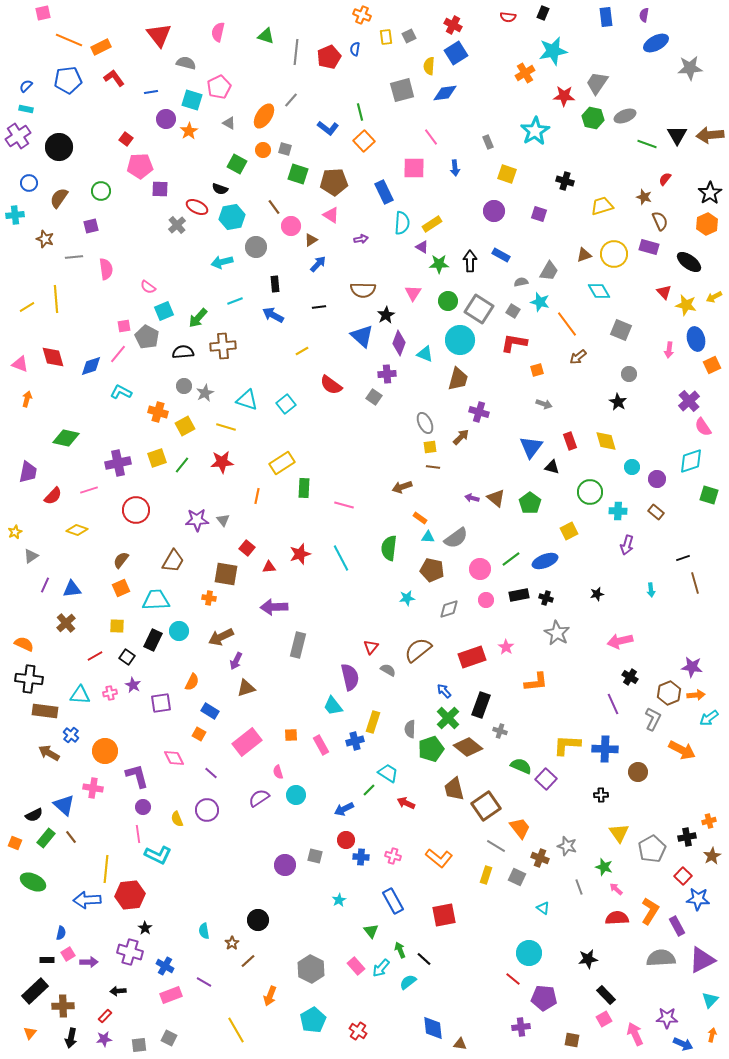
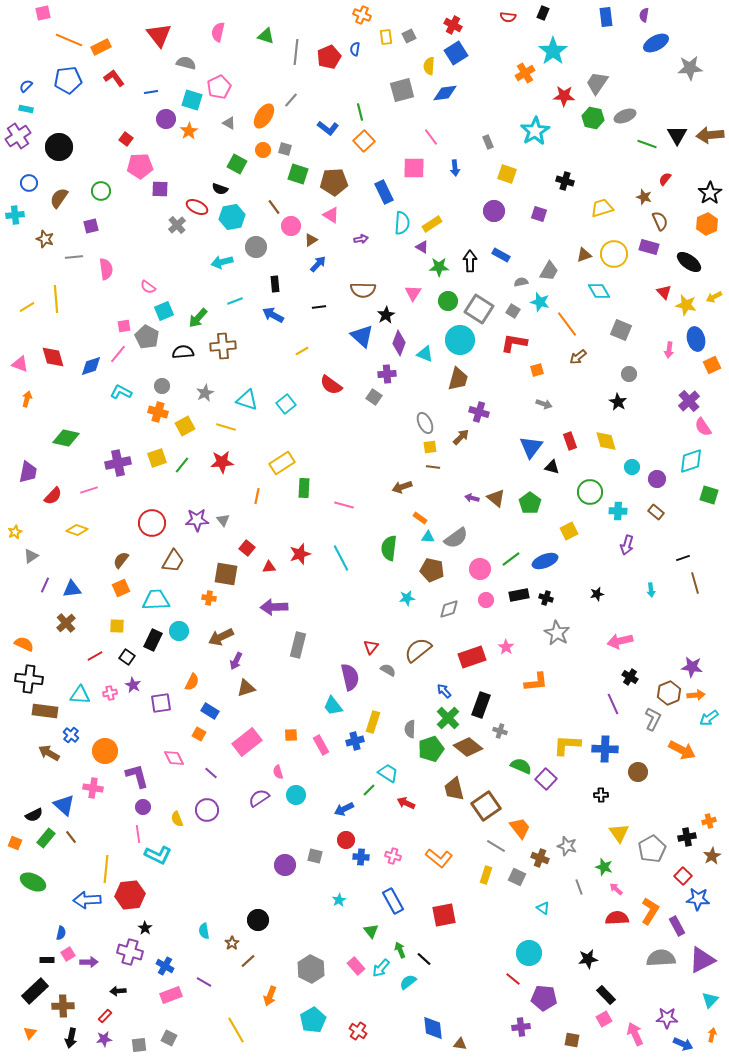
cyan star at (553, 51): rotated 24 degrees counterclockwise
yellow trapezoid at (602, 206): moved 2 px down
green star at (439, 264): moved 3 px down
gray circle at (184, 386): moved 22 px left
red circle at (136, 510): moved 16 px right, 13 px down
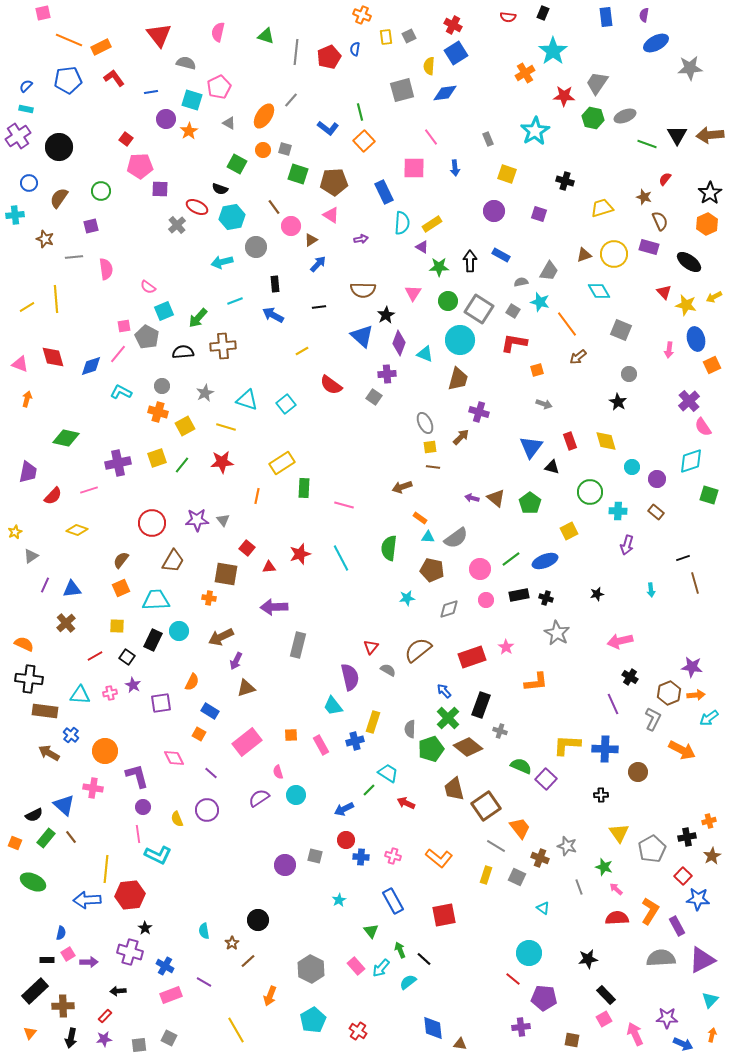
gray rectangle at (488, 142): moved 3 px up
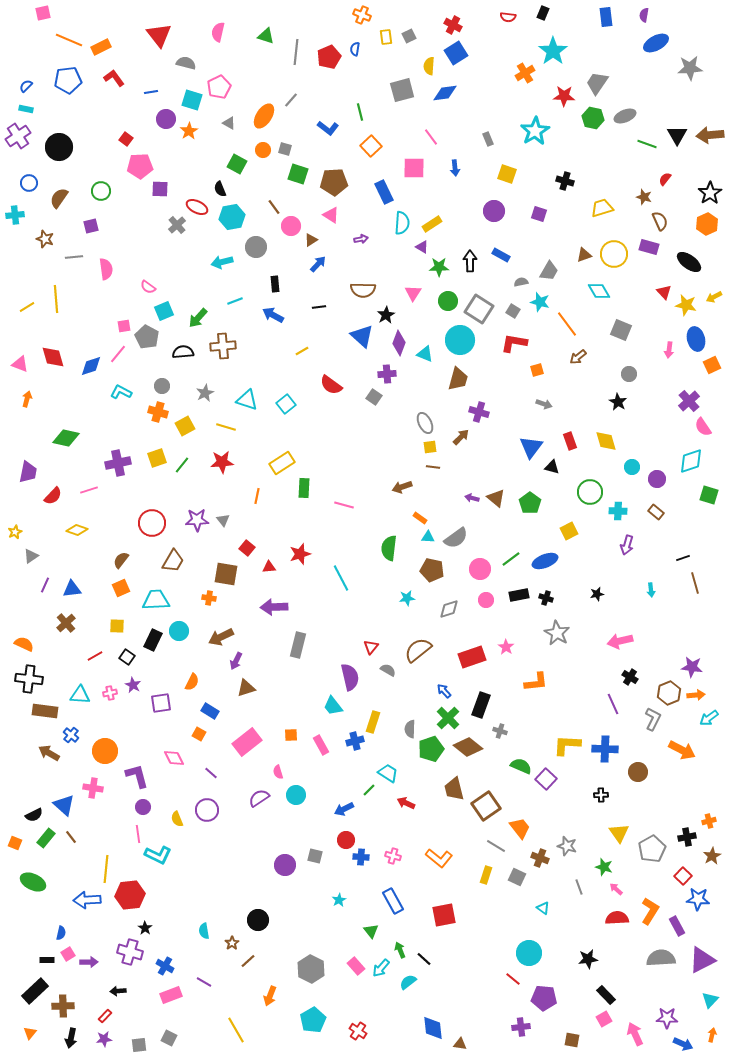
orange square at (364, 141): moved 7 px right, 5 px down
black semicircle at (220, 189): rotated 49 degrees clockwise
cyan line at (341, 558): moved 20 px down
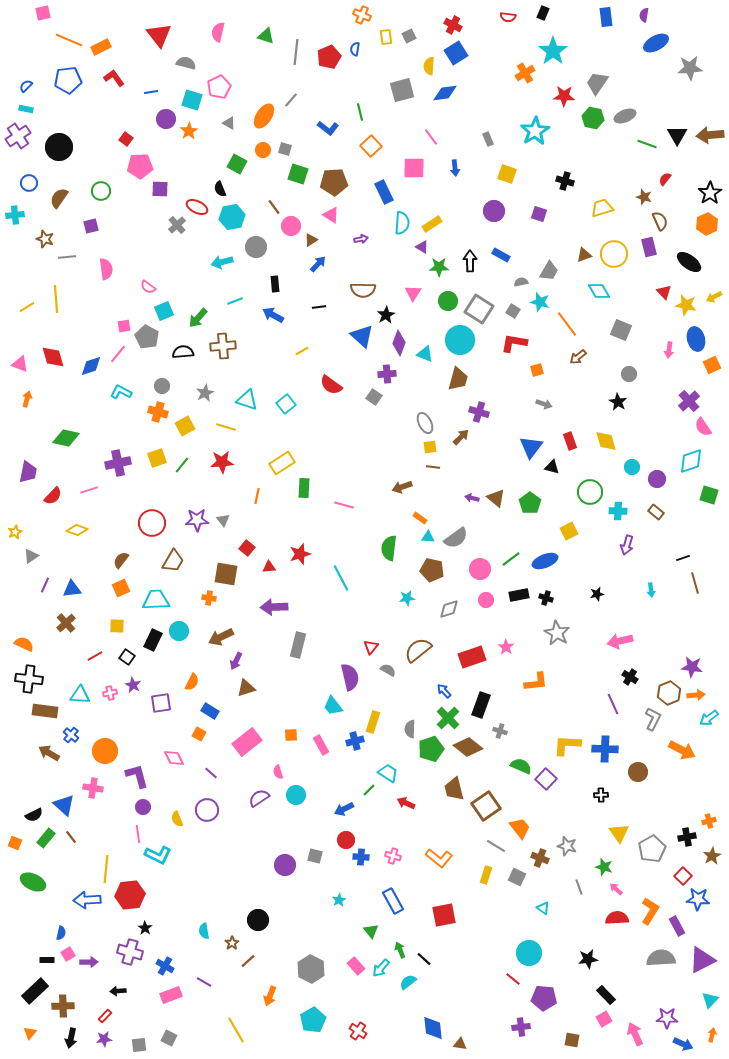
purple rectangle at (649, 247): rotated 60 degrees clockwise
gray line at (74, 257): moved 7 px left
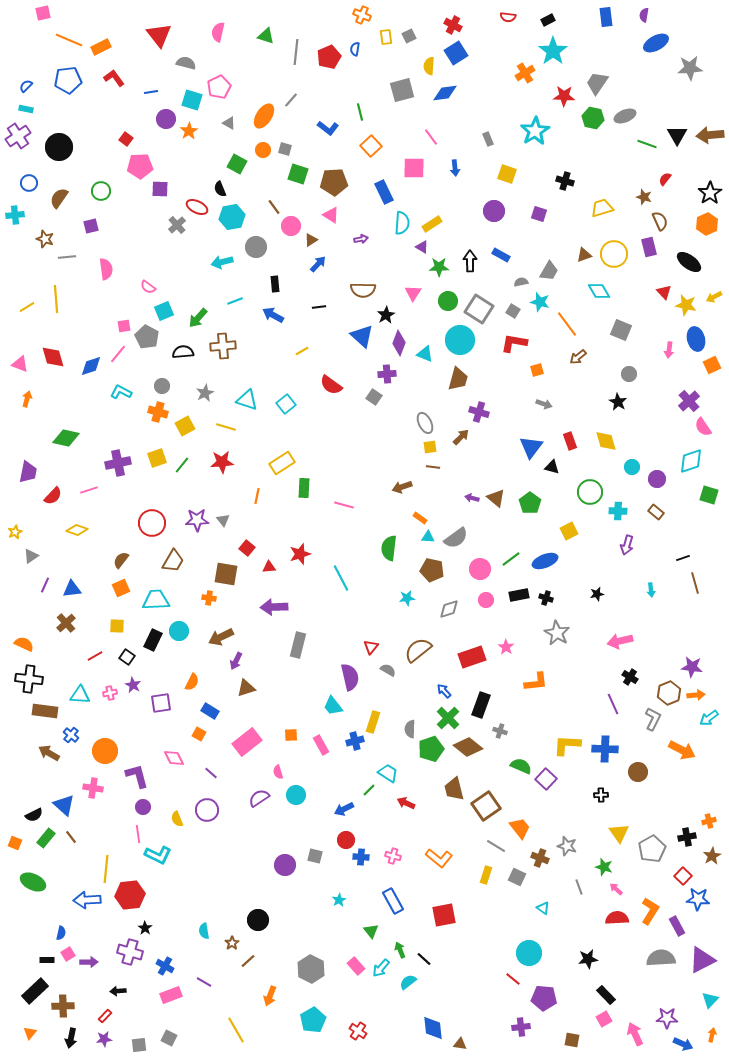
black rectangle at (543, 13): moved 5 px right, 7 px down; rotated 40 degrees clockwise
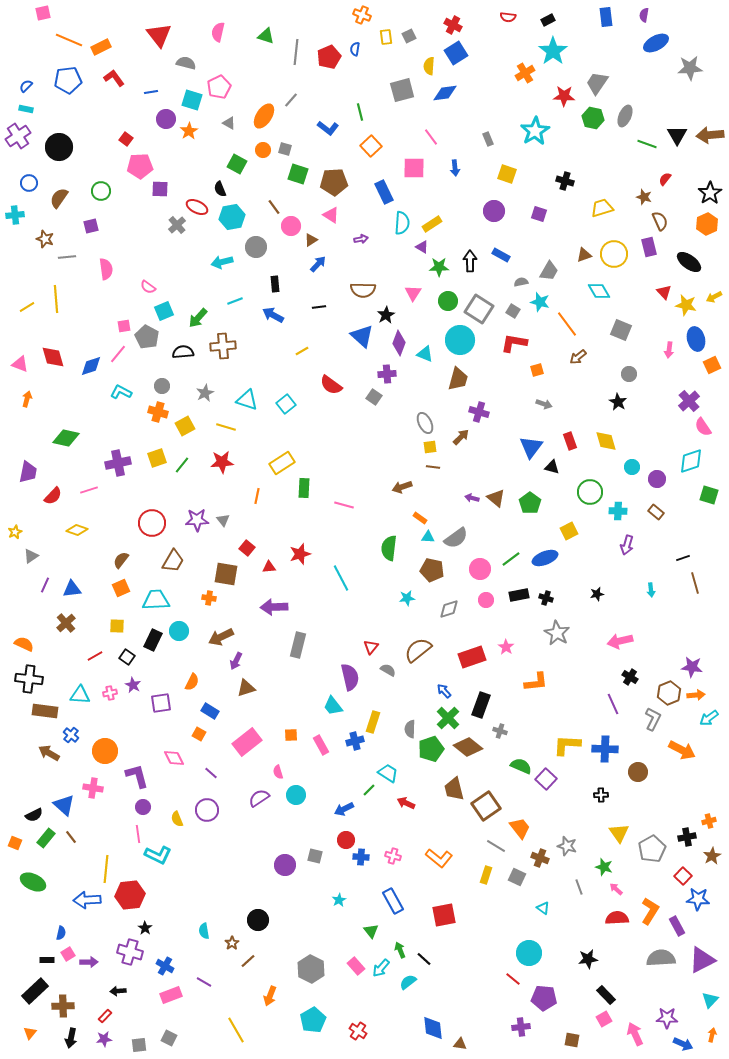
gray ellipse at (625, 116): rotated 45 degrees counterclockwise
blue ellipse at (545, 561): moved 3 px up
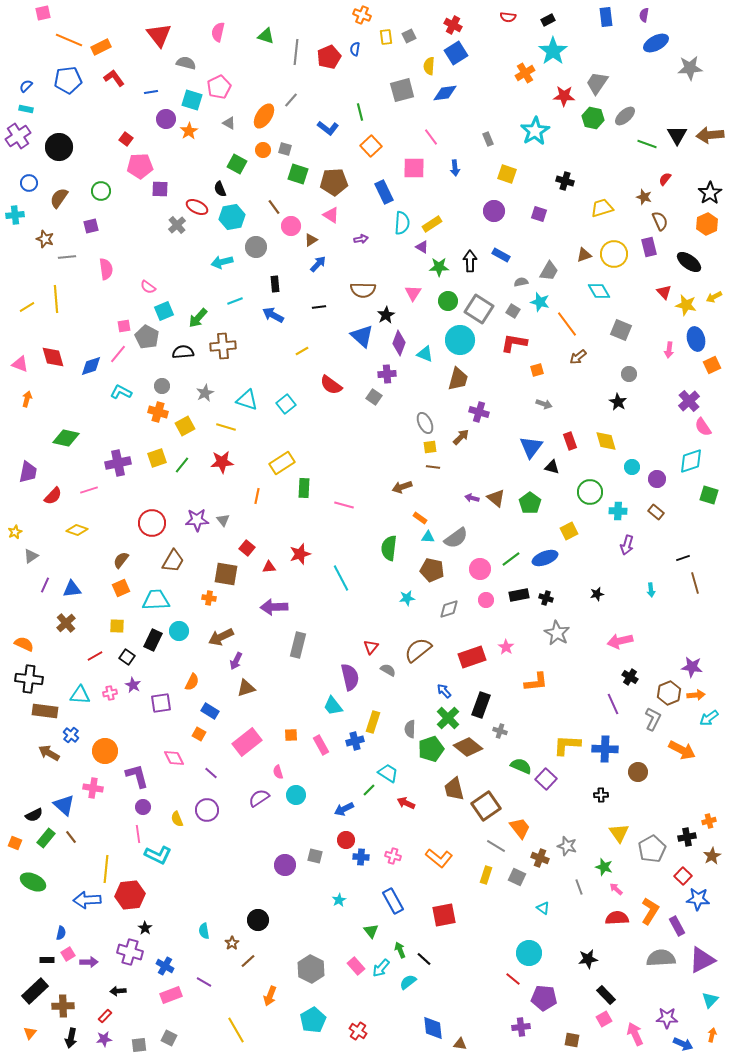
gray ellipse at (625, 116): rotated 25 degrees clockwise
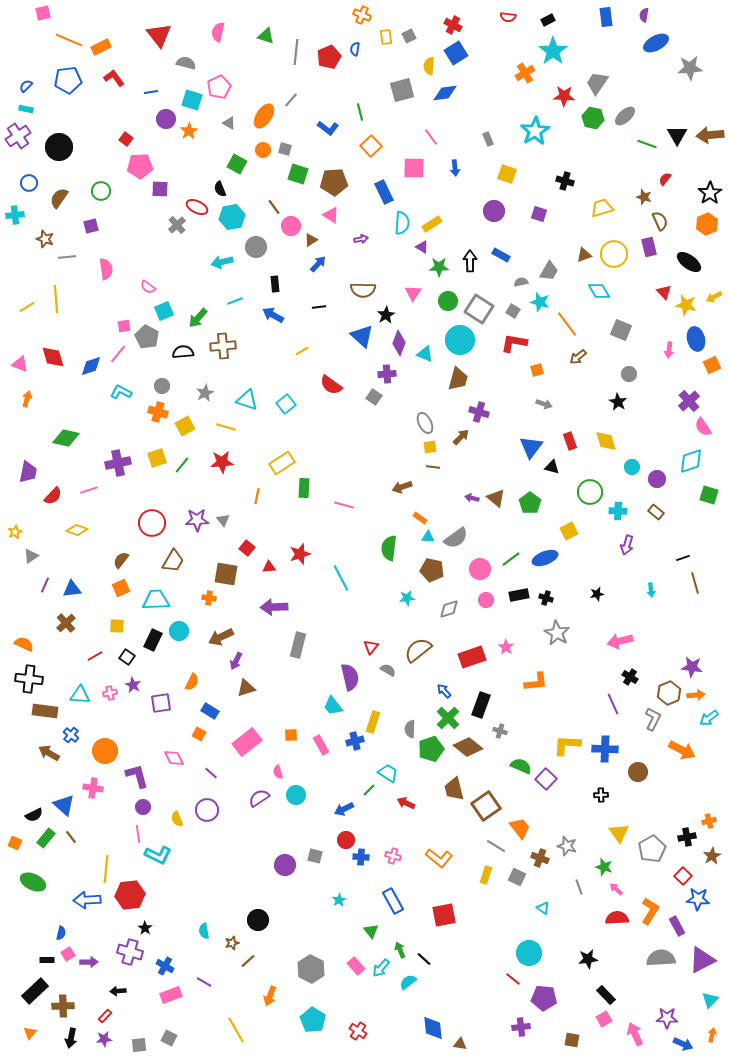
brown star at (232, 943): rotated 16 degrees clockwise
cyan pentagon at (313, 1020): rotated 10 degrees counterclockwise
